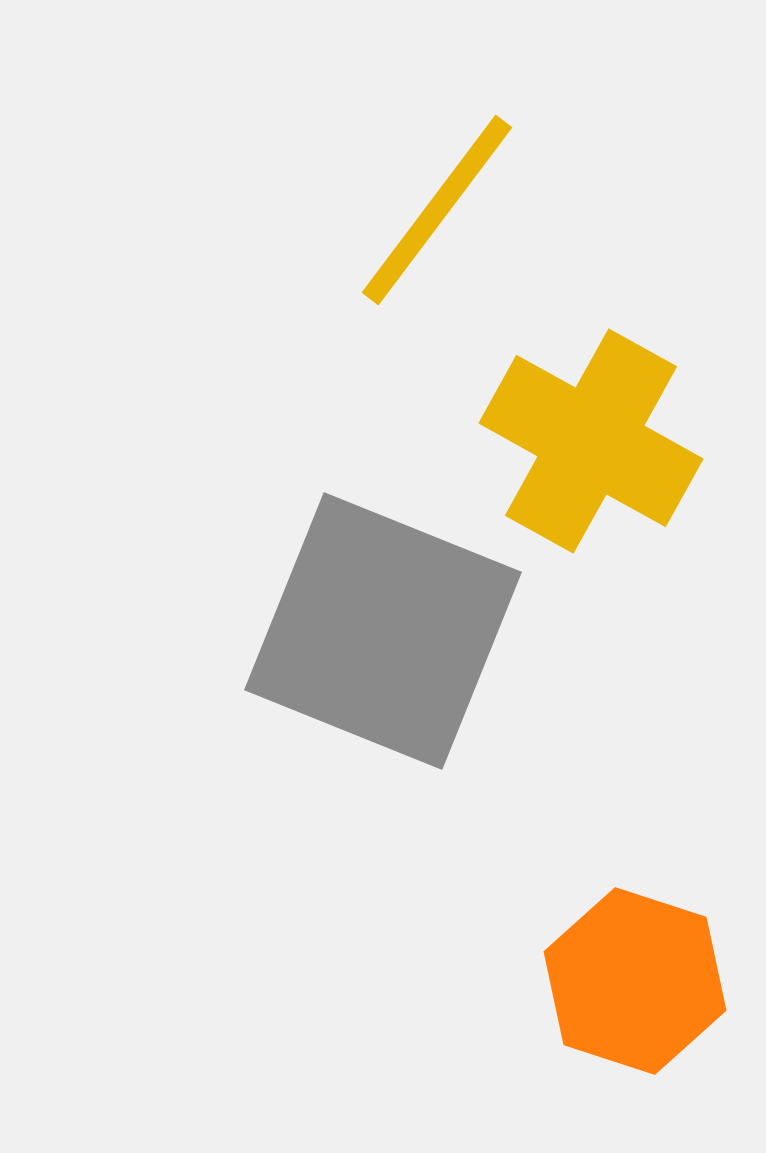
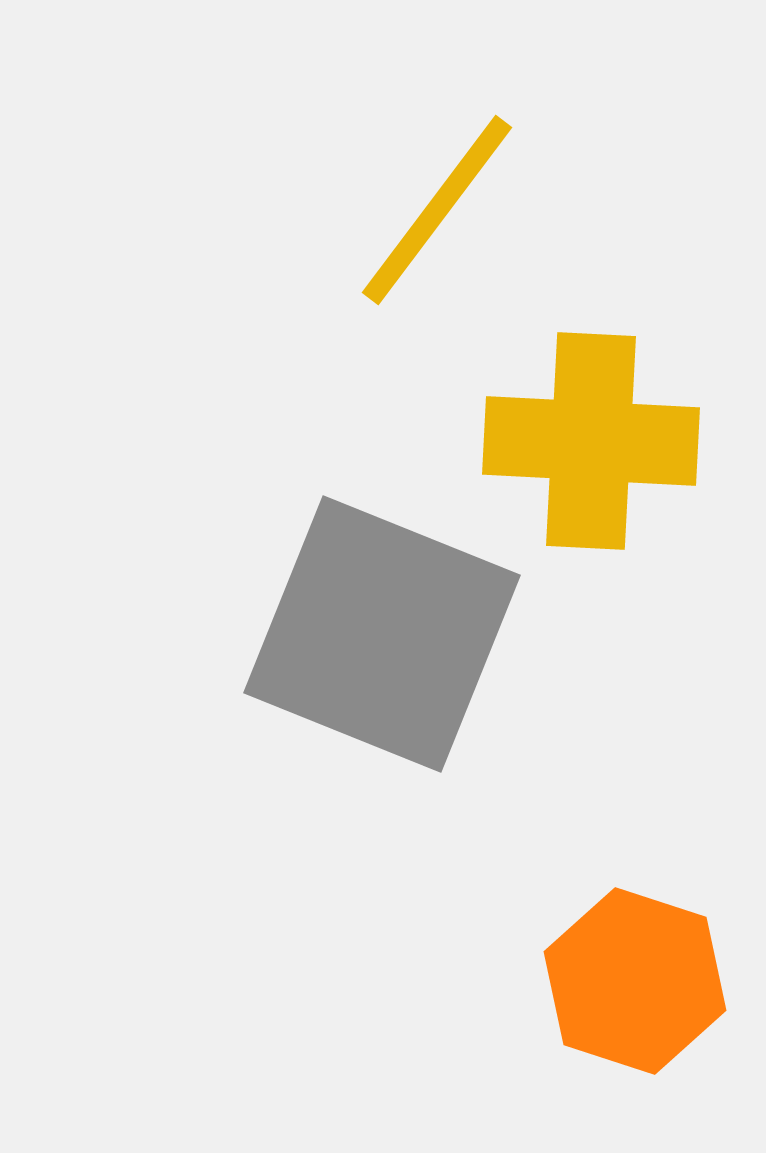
yellow cross: rotated 26 degrees counterclockwise
gray square: moved 1 px left, 3 px down
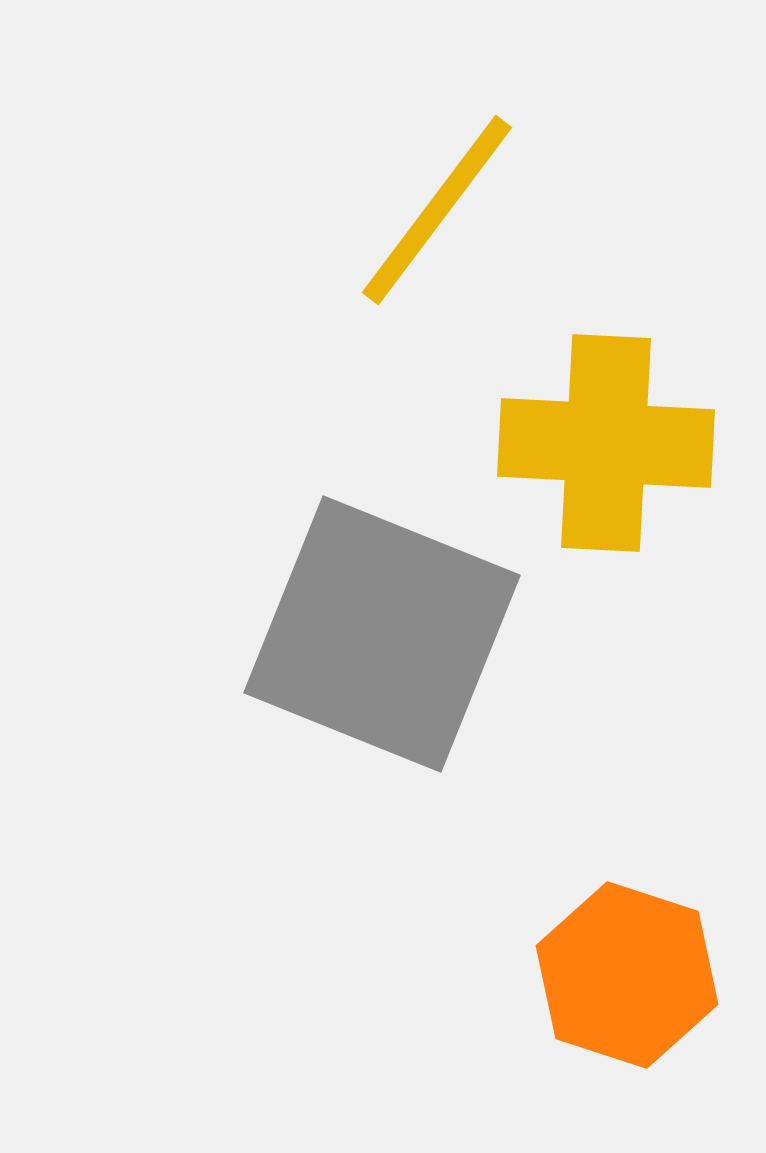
yellow cross: moved 15 px right, 2 px down
orange hexagon: moved 8 px left, 6 px up
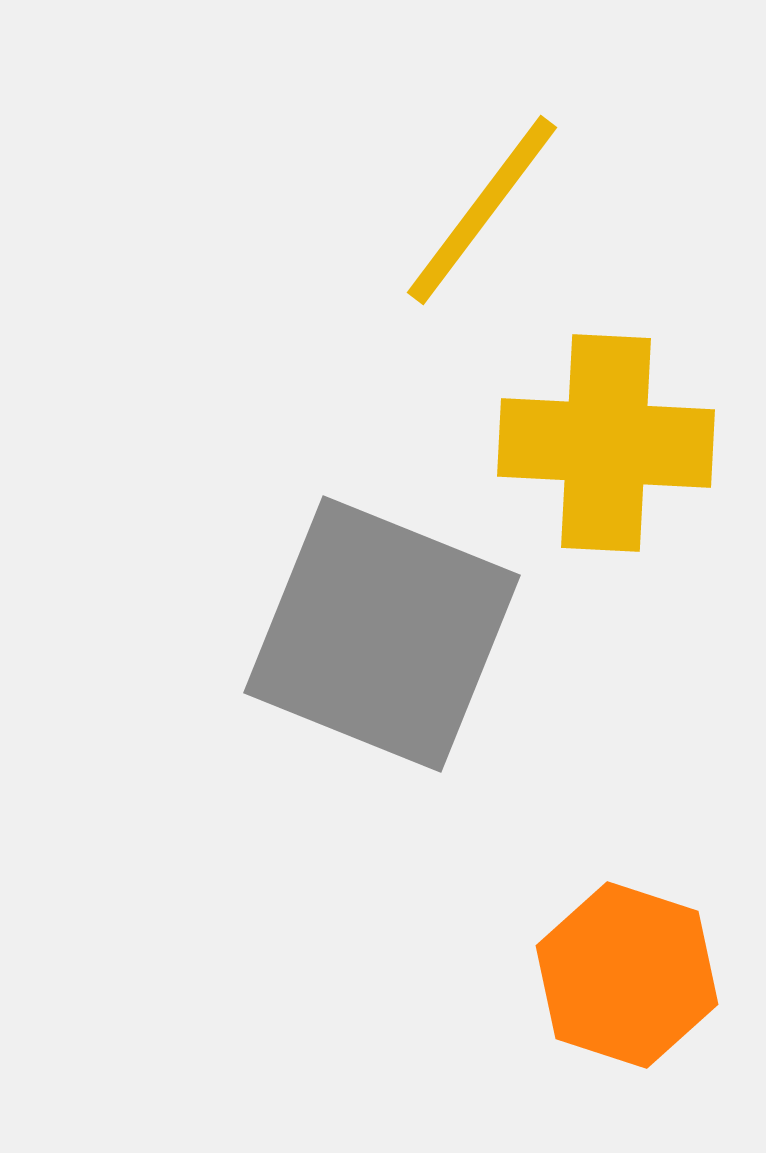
yellow line: moved 45 px right
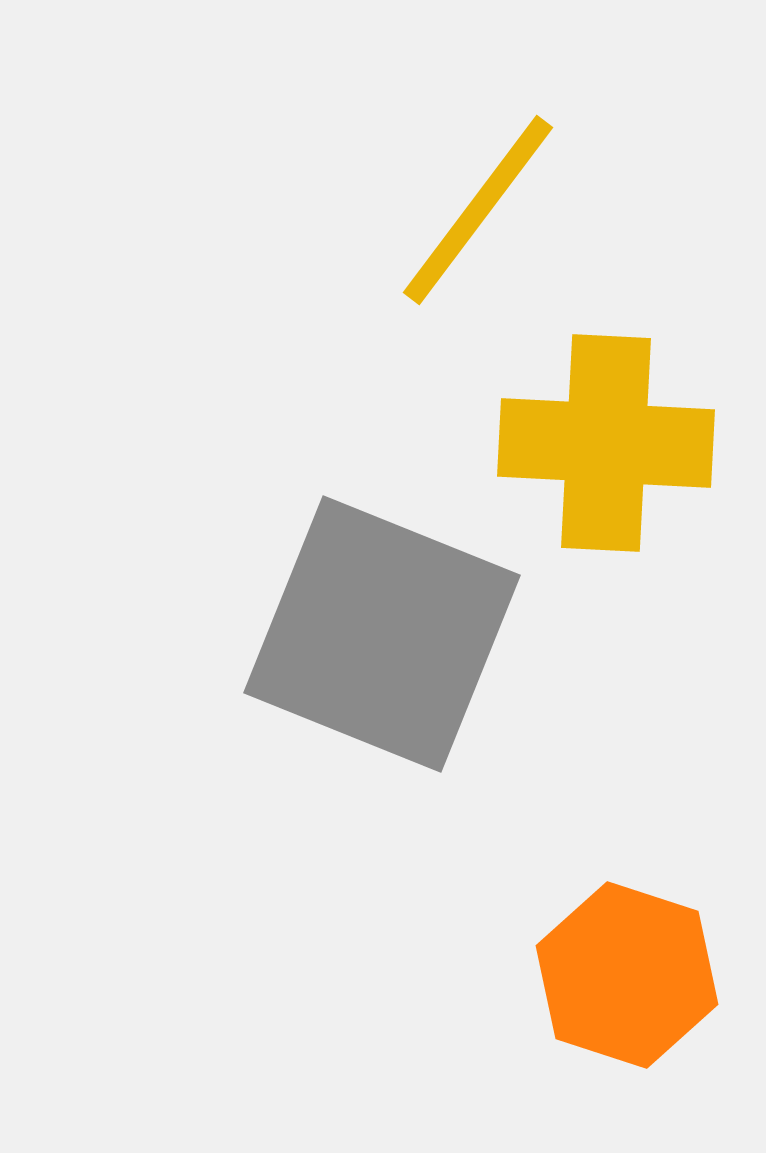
yellow line: moved 4 px left
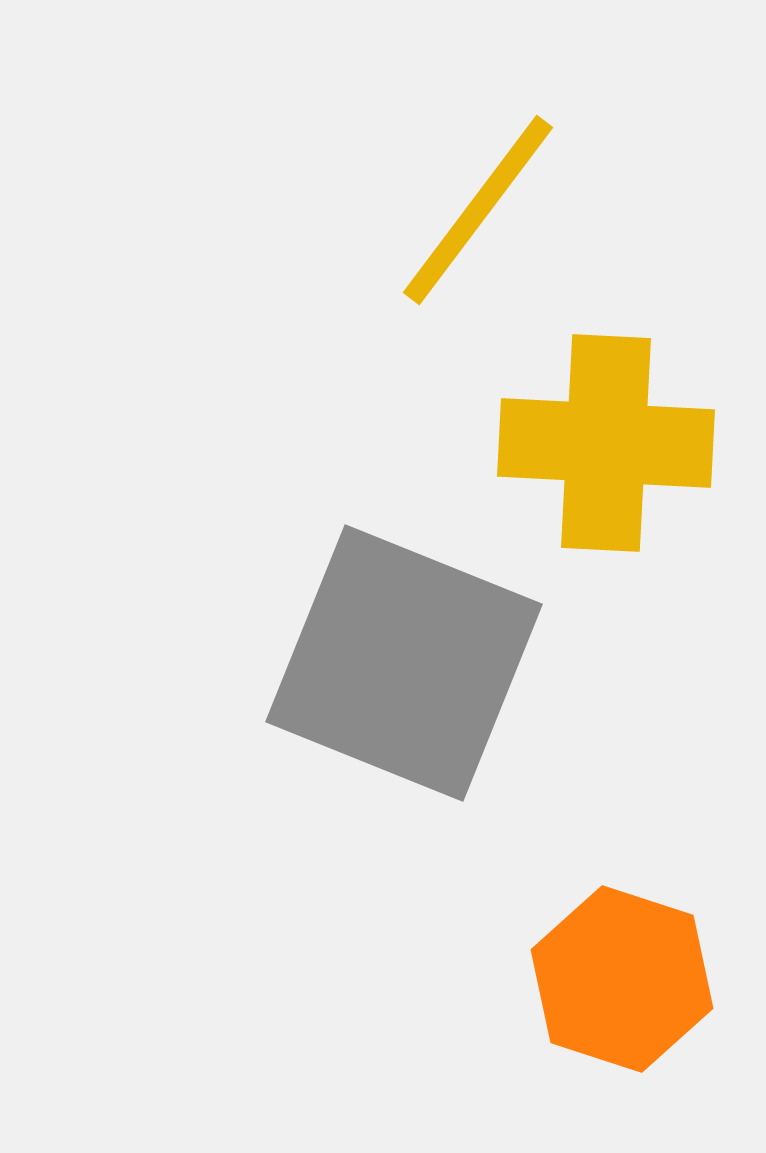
gray square: moved 22 px right, 29 px down
orange hexagon: moved 5 px left, 4 px down
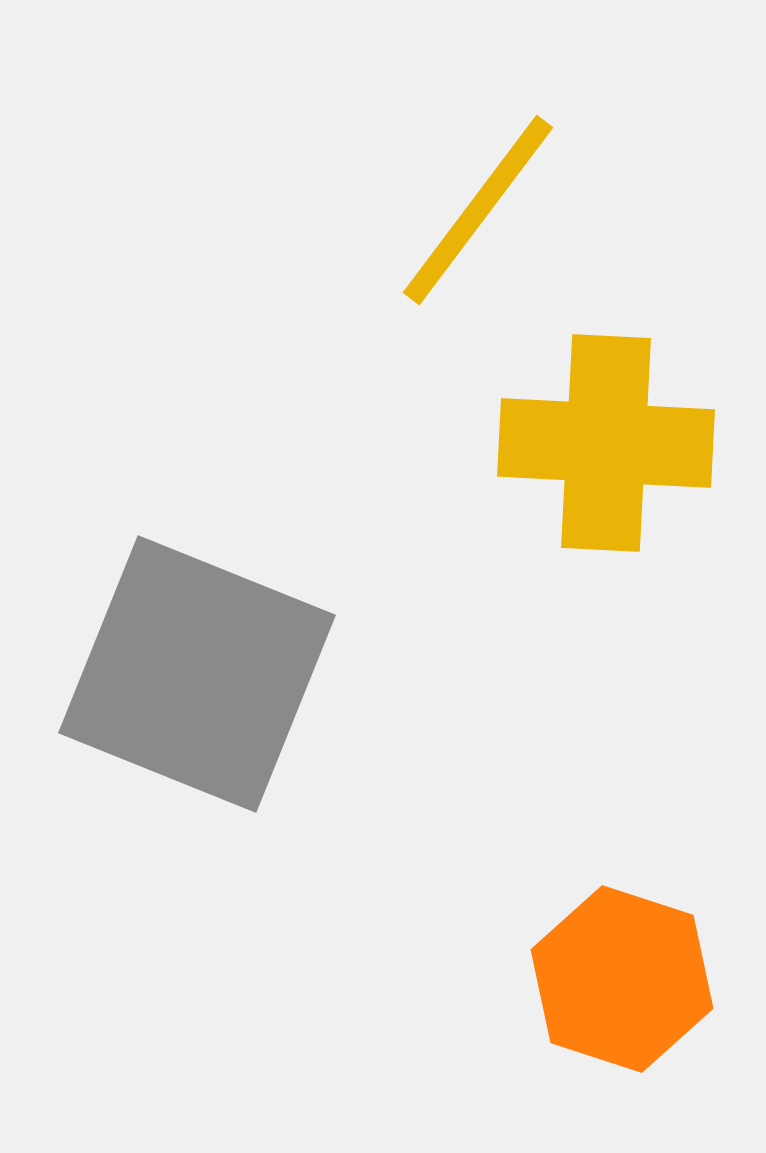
gray square: moved 207 px left, 11 px down
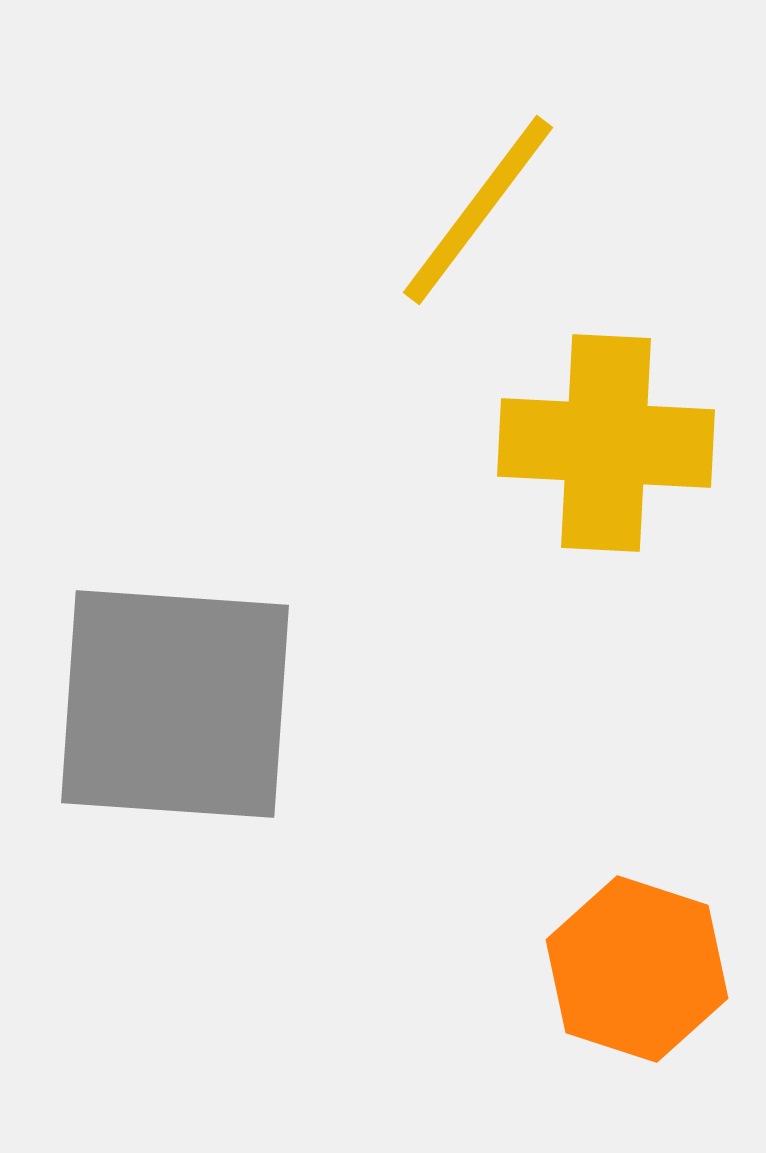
gray square: moved 22 px left, 30 px down; rotated 18 degrees counterclockwise
orange hexagon: moved 15 px right, 10 px up
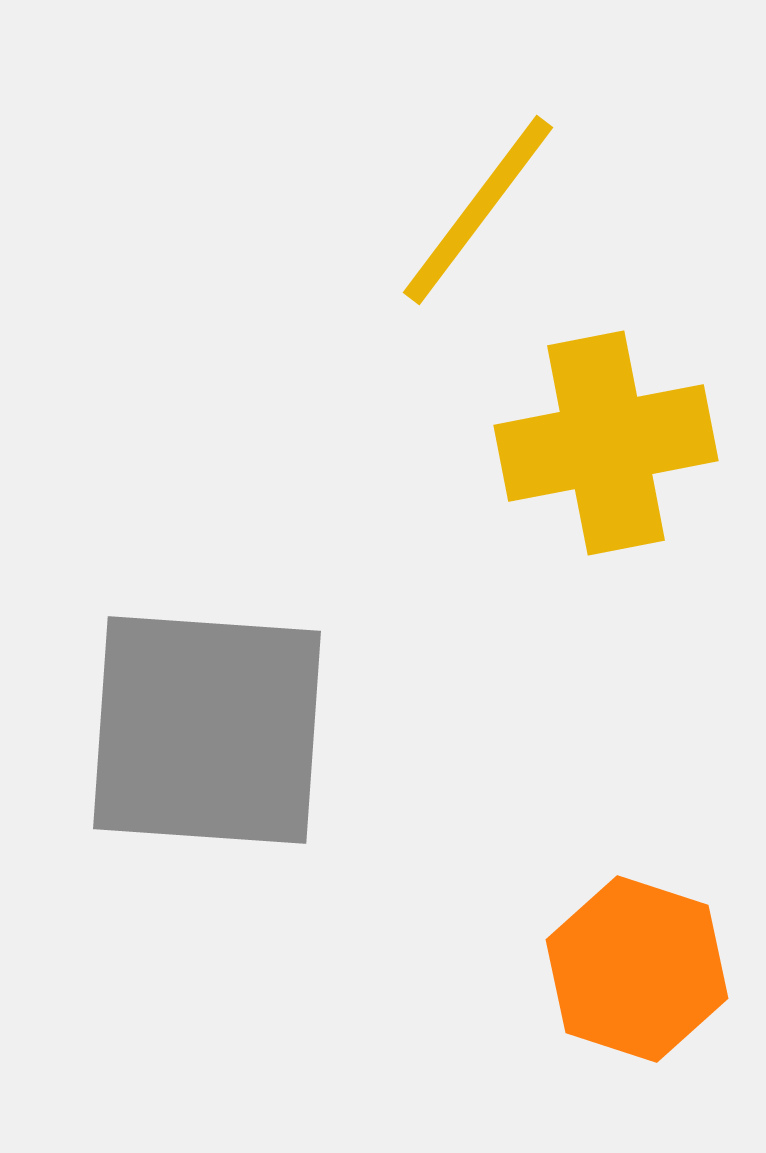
yellow cross: rotated 14 degrees counterclockwise
gray square: moved 32 px right, 26 px down
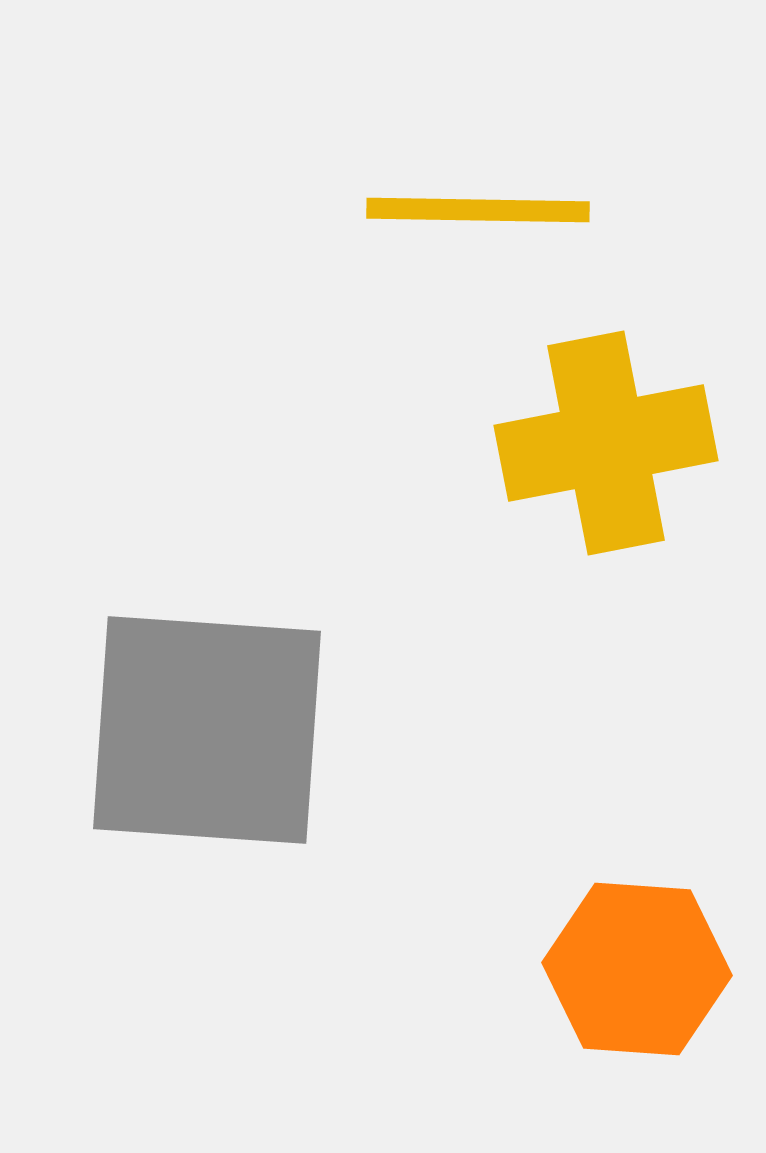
yellow line: rotated 54 degrees clockwise
orange hexagon: rotated 14 degrees counterclockwise
